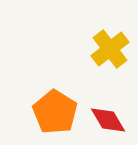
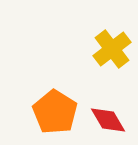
yellow cross: moved 2 px right
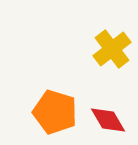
orange pentagon: rotated 15 degrees counterclockwise
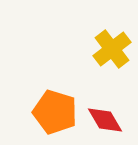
red diamond: moved 3 px left
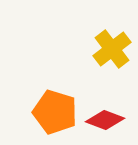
red diamond: rotated 39 degrees counterclockwise
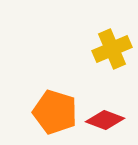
yellow cross: rotated 15 degrees clockwise
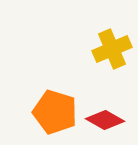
red diamond: rotated 9 degrees clockwise
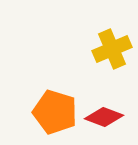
red diamond: moved 1 px left, 3 px up; rotated 9 degrees counterclockwise
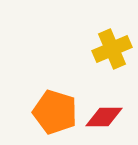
red diamond: rotated 21 degrees counterclockwise
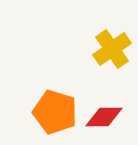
yellow cross: rotated 12 degrees counterclockwise
